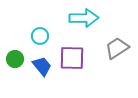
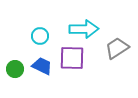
cyan arrow: moved 11 px down
green circle: moved 10 px down
blue trapezoid: rotated 25 degrees counterclockwise
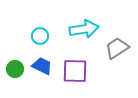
cyan arrow: rotated 8 degrees counterclockwise
purple square: moved 3 px right, 13 px down
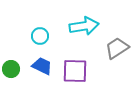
cyan arrow: moved 3 px up
green circle: moved 4 px left
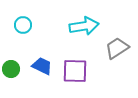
cyan circle: moved 17 px left, 11 px up
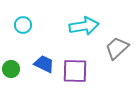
gray trapezoid: rotated 10 degrees counterclockwise
blue trapezoid: moved 2 px right, 2 px up
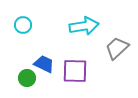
green circle: moved 16 px right, 9 px down
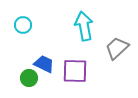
cyan arrow: rotated 92 degrees counterclockwise
green circle: moved 2 px right
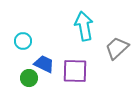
cyan circle: moved 16 px down
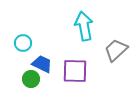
cyan circle: moved 2 px down
gray trapezoid: moved 1 px left, 2 px down
blue trapezoid: moved 2 px left
green circle: moved 2 px right, 1 px down
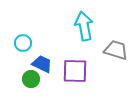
gray trapezoid: rotated 60 degrees clockwise
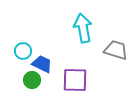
cyan arrow: moved 1 px left, 2 px down
cyan circle: moved 8 px down
purple square: moved 9 px down
green circle: moved 1 px right, 1 px down
